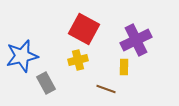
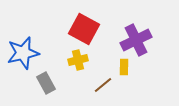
blue star: moved 1 px right, 3 px up
brown line: moved 3 px left, 4 px up; rotated 60 degrees counterclockwise
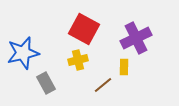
purple cross: moved 2 px up
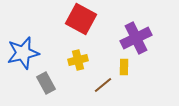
red square: moved 3 px left, 10 px up
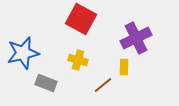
yellow cross: rotated 30 degrees clockwise
gray rectangle: rotated 40 degrees counterclockwise
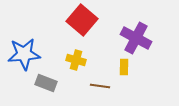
red square: moved 1 px right, 1 px down; rotated 12 degrees clockwise
purple cross: rotated 36 degrees counterclockwise
blue star: moved 1 px right, 1 px down; rotated 8 degrees clockwise
yellow cross: moved 2 px left
brown line: moved 3 px left, 1 px down; rotated 48 degrees clockwise
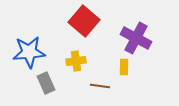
red square: moved 2 px right, 1 px down
blue star: moved 5 px right, 2 px up
yellow cross: moved 1 px down; rotated 24 degrees counterclockwise
gray rectangle: rotated 45 degrees clockwise
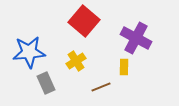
yellow cross: rotated 24 degrees counterclockwise
brown line: moved 1 px right, 1 px down; rotated 30 degrees counterclockwise
